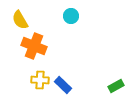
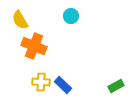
yellow cross: moved 1 px right, 2 px down
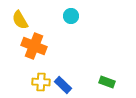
green rectangle: moved 9 px left, 4 px up; rotated 49 degrees clockwise
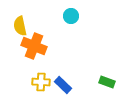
yellow semicircle: moved 6 px down; rotated 18 degrees clockwise
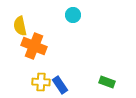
cyan circle: moved 2 px right, 1 px up
blue rectangle: moved 3 px left; rotated 12 degrees clockwise
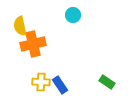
orange cross: moved 1 px left, 2 px up; rotated 35 degrees counterclockwise
green rectangle: rotated 14 degrees clockwise
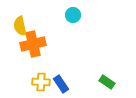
blue rectangle: moved 1 px right, 1 px up
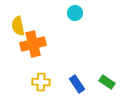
cyan circle: moved 2 px right, 2 px up
yellow semicircle: moved 2 px left
blue rectangle: moved 16 px right
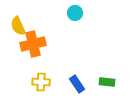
yellow semicircle: rotated 12 degrees counterclockwise
green rectangle: rotated 28 degrees counterclockwise
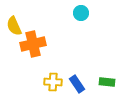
cyan circle: moved 6 px right
yellow semicircle: moved 4 px left
yellow cross: moved 12 px right
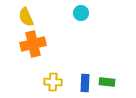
yellow semicircle: moved 12 px right, 9 px up
blue rectangle: moved 8 px right, 1 px up; rotated 36 degrees clockwise
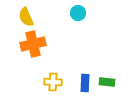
cyan circle: moved 3 px left
